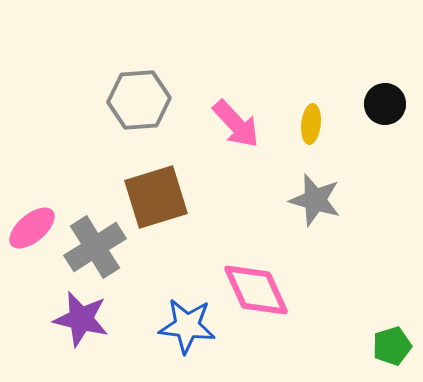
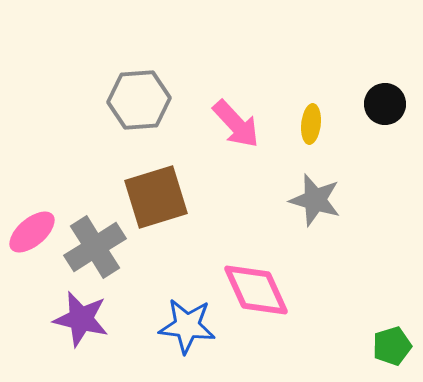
pink ellipse: moved 4 px down
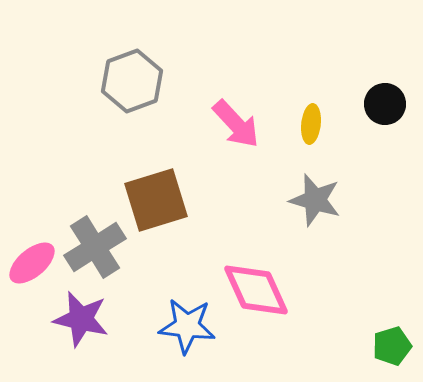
gray hexagon: moved 7 px left, 19 px up; rotated 16 degrees counterclockwise
brown square: moved 3 px down
pink ellipse: moved 31 px down
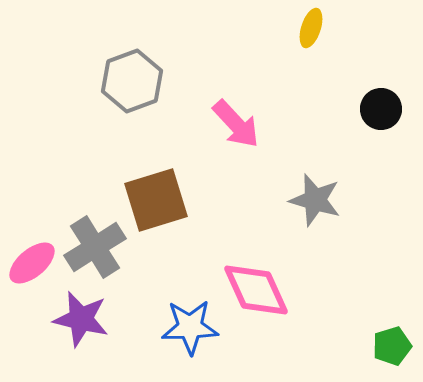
black circle: moved 4 px left, 5 px down
yellow ellipse: moved 96 px up; rotated 12 degrees clockwise
blue star: moved 3 px right, 1 px down; rotated 8 degrees counterclockwise
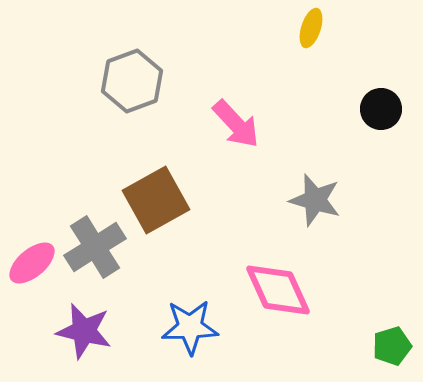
brown square: rotated 12 degrees counterclockwise
pink diamond: moved 22 px right
purple star: moved 3 px right, 12 px down
